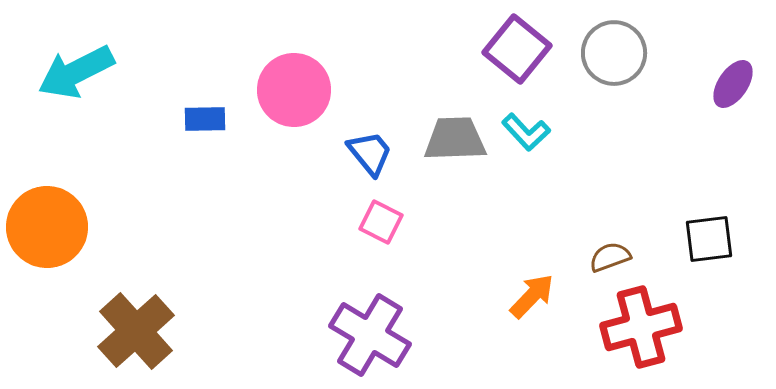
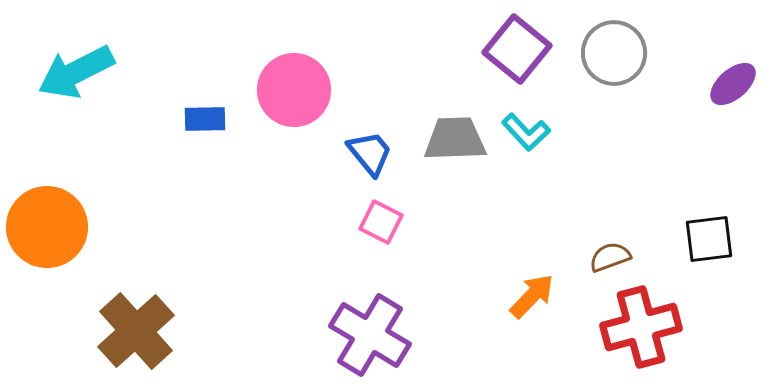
purple ellipse: rotated 15 degrees clockwise
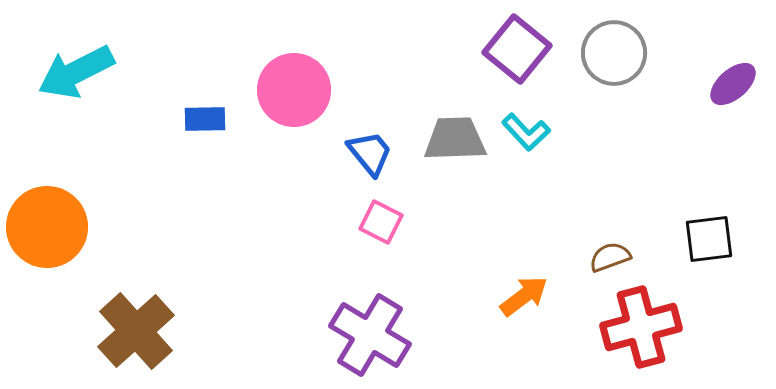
orange arrow: moved 8 px left; rotated 9 degrees clockwise
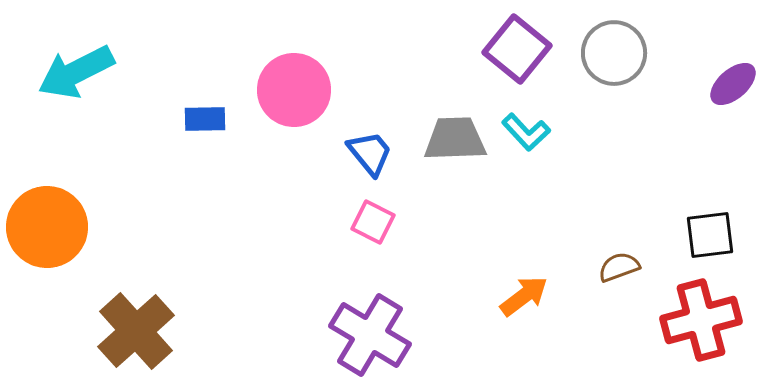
pink square: moved 8 px left
black square: moved 1 px right, 4 px up
brown semicircle: moved 9 px right, 10 px down
red cross: moved 60 px right, 7 px up
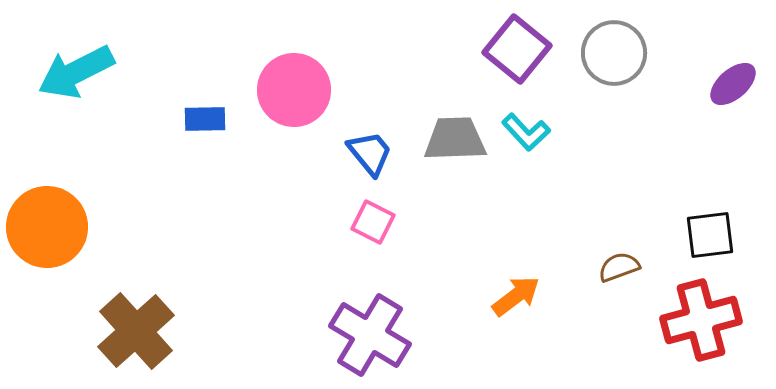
orange arrow: moved 8 px left
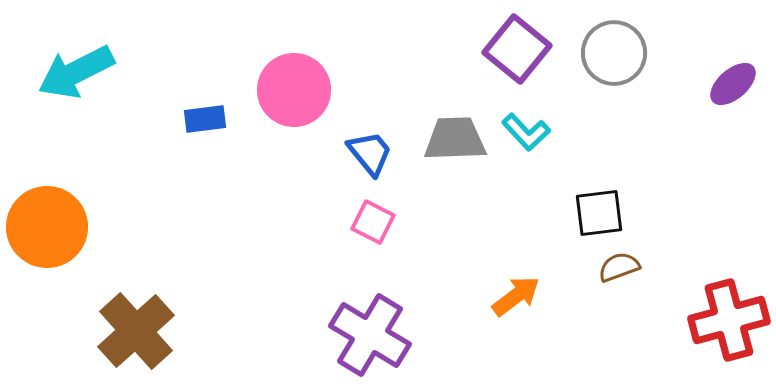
blue rectangle: rotated 6 degrees counterclockwise
black square: moved 111 px left, 22 px up
red cross: moved 28 px right
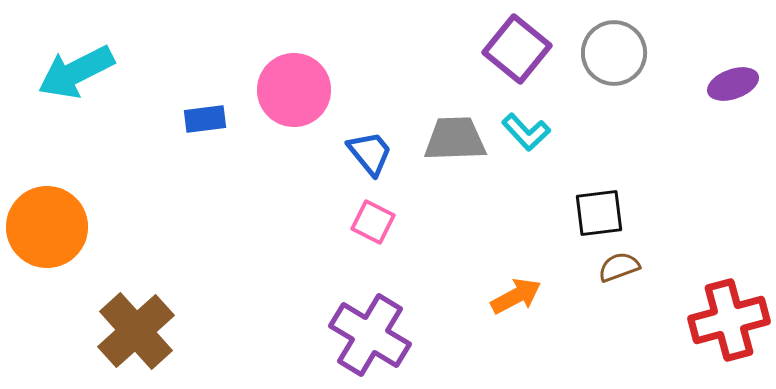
purple ellipse: rotated 21 degrees clockwise
orange arrow: rotated 9 degrees clockwise
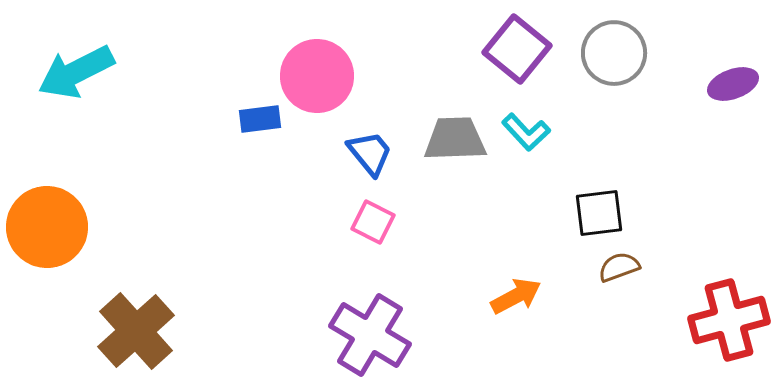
pink circle: moved 23 px right, 14 px up
blue rectangle: moved 55 px right
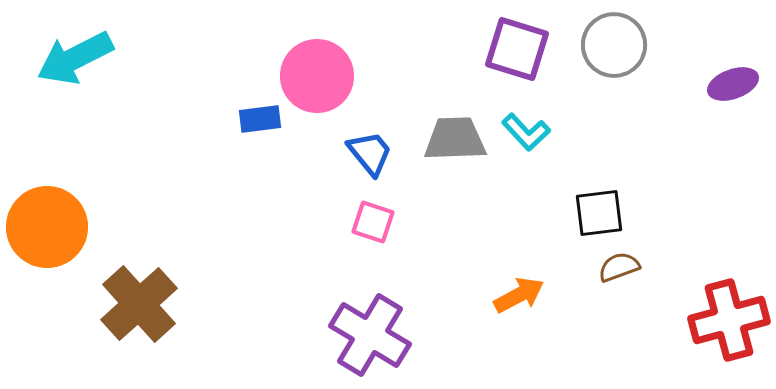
purple square: rotated 22 degrees counterclockwise
gray circle: moved 8 px up
cyan arrow: moved 1 px left, 14 px up
pink square: rotated 9 degrees counterclockwise
orange arrow: moved 3 px right, 1 px up
brown cross: moved 3 px right, 27 px up
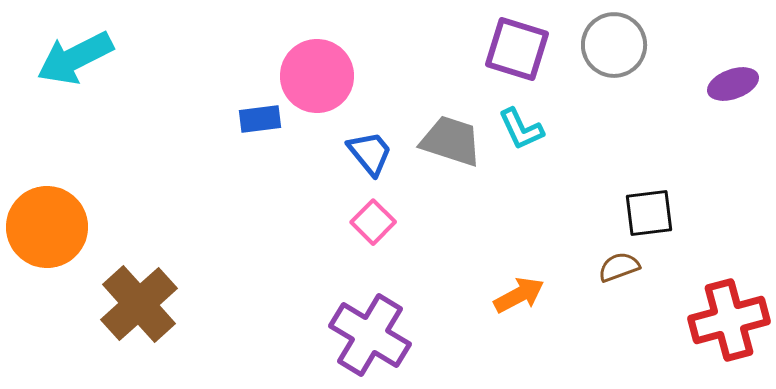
cyan L-shape: moved 5 px left, 3 px up; rotated 18 degrees clockwise
gray trapezoid: moved 4 px left, 2 px down; rotated 20 degrees clockwise
black square: moved 50 px right
pink square: rotated 27 degrees clockwise
